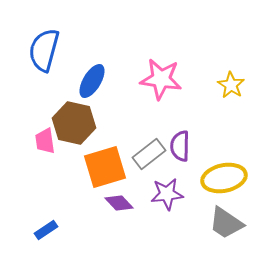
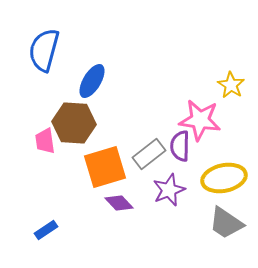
pink star: moved 39 px right, 41 px down
brown hexagon: rotated 9 degrees counterclockwise
purple star: moved 2 px right, 4 px up; rotated 16 degrees counterclockwise
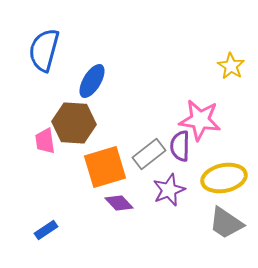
yellow star: moved 19 px up
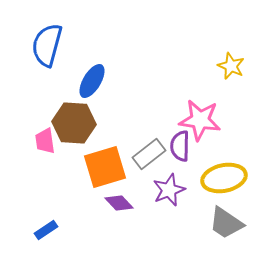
blue semicircle: moved 3 px right, 5 px up
yellow star: rotated 8 degrees counterclockwise
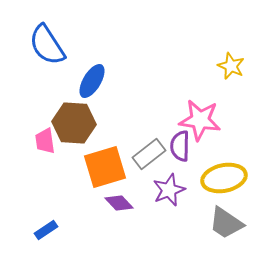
blue semicircle: rotated 48 degrees counterclockwise
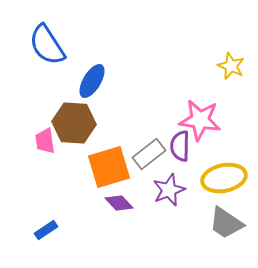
orange square: moved 4 px right
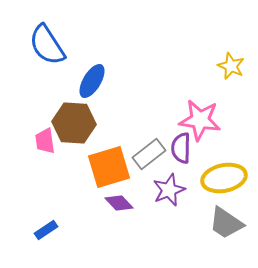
purple semicircle: moved 1 px right, 2 px down
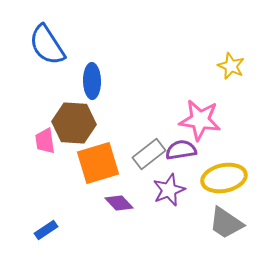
blue ellipse: rotated 32 degrees counterclockwise
purple semicircle: moved 2 px down; rotated 80 degrees clockwise
orange square: moved 11 px left, 4 px up
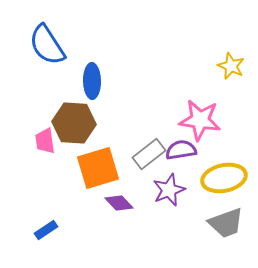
orange square: moved 5 px down
gray trapezoid: rotated 54 degrees counterclockwise
